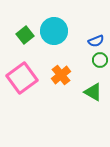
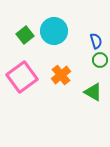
blue semicircle: rotated 84 degrees counterclockwise
pink square: moved 1 px up
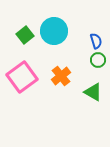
green circle: moved 2 px left
orange cross: moved 1 px down
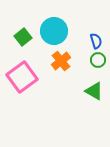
green square: moved 2 px left, 2 px down
orange cross: moved 15 px up
green triangle: moved 1 px right, 1 px up
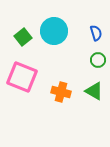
blue semicircle: moved 8 px up
orange cross: moved 31 px down; rotated 36 degrees counterclockwise
pink square: rotated 32 degrees counterclockwise
